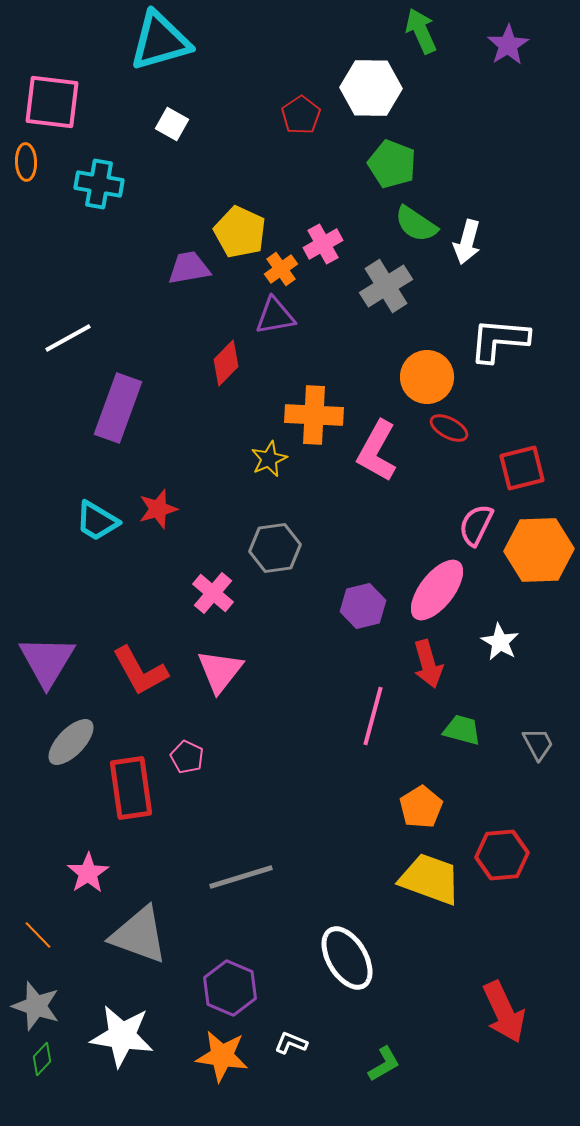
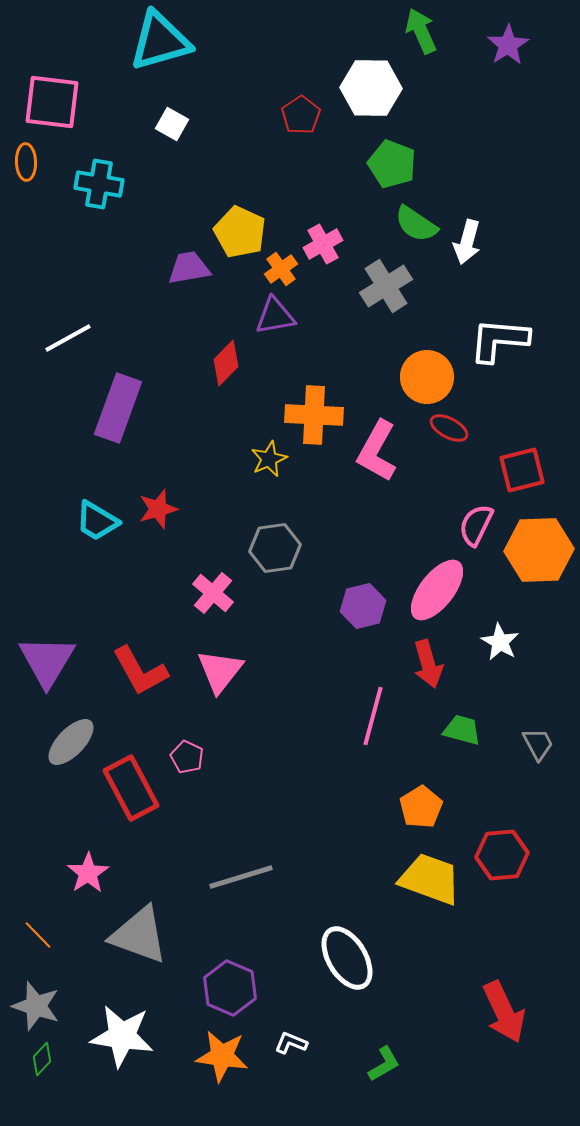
red square at (522, 468): moved 2 px down
red rectangle at (131, 788): rotated 20 degrees counterclockwise
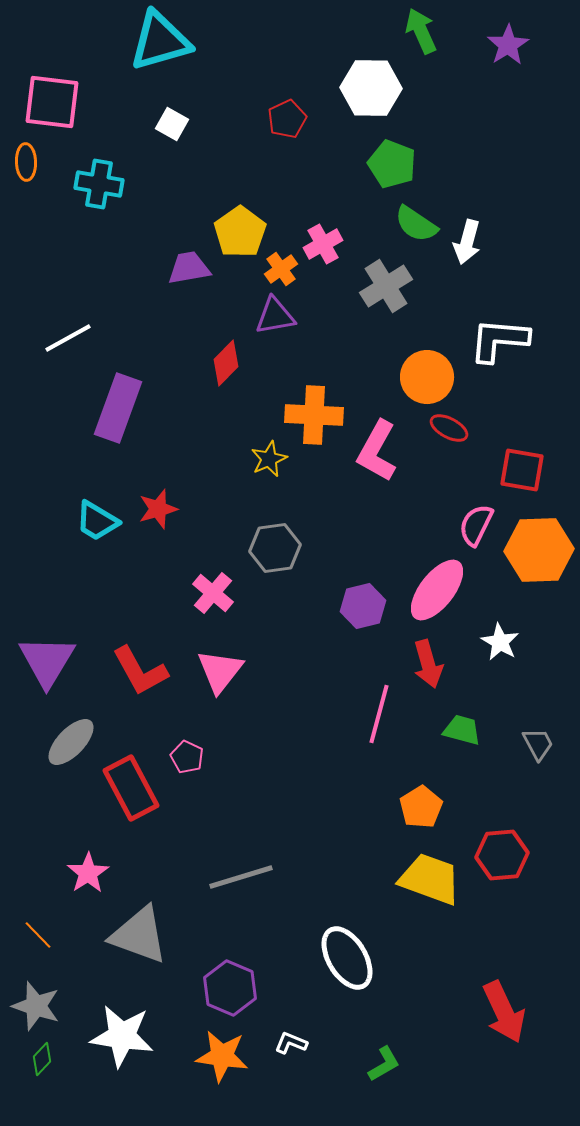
red pentagon at (301, 115): moved 14 px left, 4 px down; rotated 9 degrees clockwise
yellow pentagon at (240, 232): rotated 12 degrees clockwise
red square at (522, 470): rotated 24 degrees clockwise
pink line at (373, 716): moved 6 px right, 2 px up
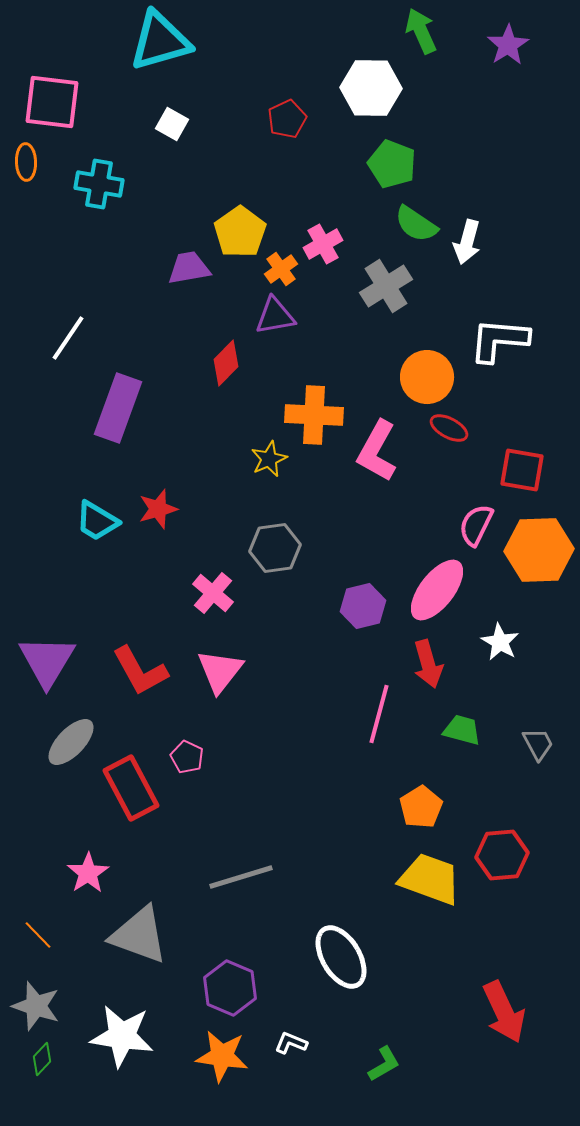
white line at (68, 338): rotated 27 degrees counterclockwise
white ellipse at (347, 958): moved 6 px left, 1 px up
